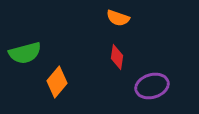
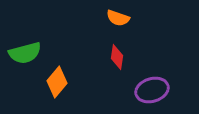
purple ellipse: moved 4 px down
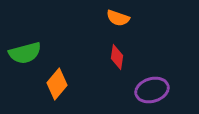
orange diamond: moved 2 px down
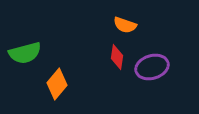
orange semicircle: moved 7 px right, 7 px down
purple ellipse: moved 23 px up
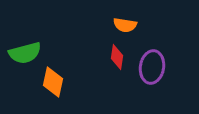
orange semicircle: rotated 10 degrees counterclockwise
purple ellipse: rotated 64 degrees counterclockwise
orange diamond: moved 4 px left, 2 px up; rotated 28 degrees counterclockwise
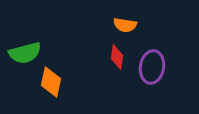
orange diamond: moved 2 px left
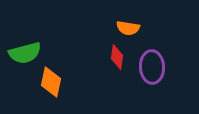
orange semicircle: moved 3 px right, 3 px down
purple ellipse: rotated 12 degrees counterclockwise
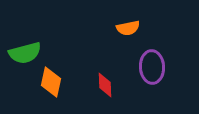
orange semicircle: rotated 20 degrees counterclockwise
red diamond: moved 12 px left, 28 px down; rotated 10 degrees counterclockwise
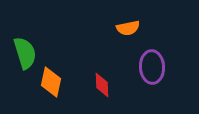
green semicircle: rotated 92 degrees counterclockwise
red diamond: moved 3 px left
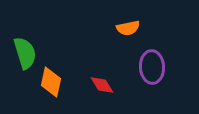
red diamond: rotated 30 degrees counterclockwise
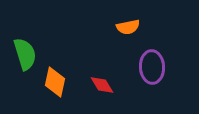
orange semicircle: moved 1 px up
green semicircle: moved 1 px down
orange diamond: moved 4 px right
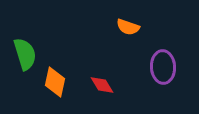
orange semicircle: rotated 30 degrees clockwise
purple ellipse: moved 11 px right
